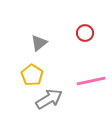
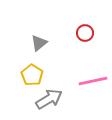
pink line: moved 2 px right
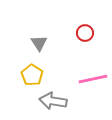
gray triangle: rotated 24 degrees counterclockwise
pink line: moved 2 px up
gray arrow: moved 4 px right, 2 px down; rotated 140 degrees counterclockwise
